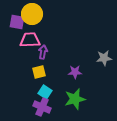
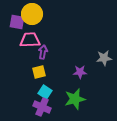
purple star: moved 5 px right
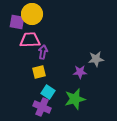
gray star: moved 8 px left, 1 px down
cyan square: moved 3 px right
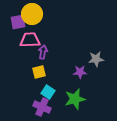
purple square: moved 1 px right; rotated 21 degrees counterclockwise
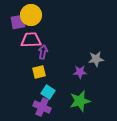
yellow circle: moved 1 px left, 1 px down
pink trapezoid: moved 1 px right
green star: moved 5 px right, 2 px down
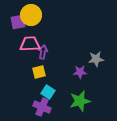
pink trapezoid: moved 1 px left, 4 px down
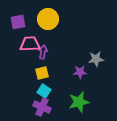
yellow circle: moved 17 px right, 4 px down
yellow square: moved 3 px right, 1 px down
cyan square: moved 4 px left, 1 px up
green star: moved 1 px left, 1 px down
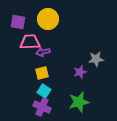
purple square: rotated 21 degrees clockwise
pink trapezoid: moved 2 px up
purple arrow: rotated 112 degrees counterclockwise
purple star: rotated 16 degrees counterclockwise
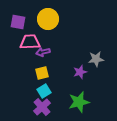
cyan square: rotated 24 degrees clockwise
purple cross: rotated 24 degrees clockwise
